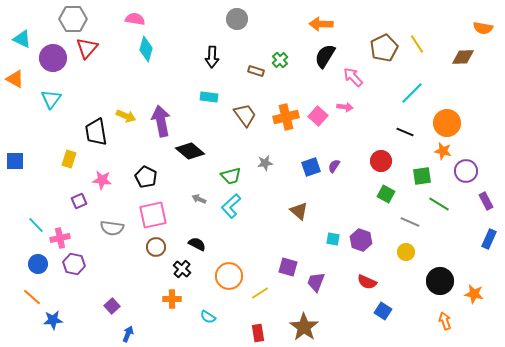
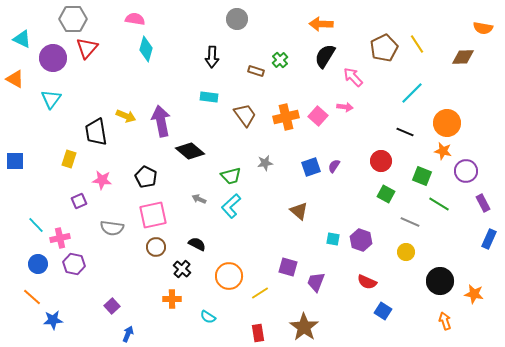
green square at (422, 176): rotated 30 degrees clockwise
purple rectangle at (486, 201): moved 3 px left, 2 px down
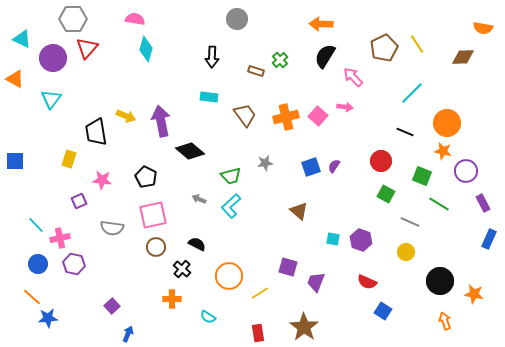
blue star at (53, 320): moved 5 px left, 2 px up
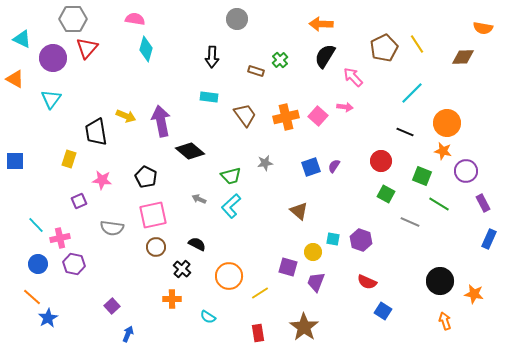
yellow circle at (406, 252): moved 93 px left
blue star at (48, 318): rotated 24 degrees counterclockwise
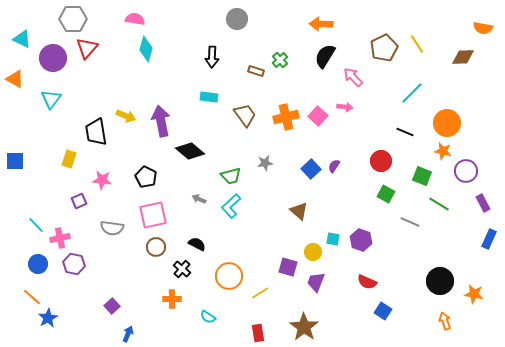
blue square at (311, 167): moved 2 px down; rotated 24 degrees counterclockwise
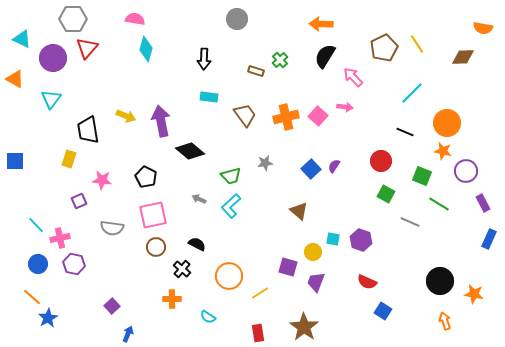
black arrow at (212, 57): moved 8 px left, 2 px down
black trapezoid at (96, 132): moved 8 px left, 2 px up
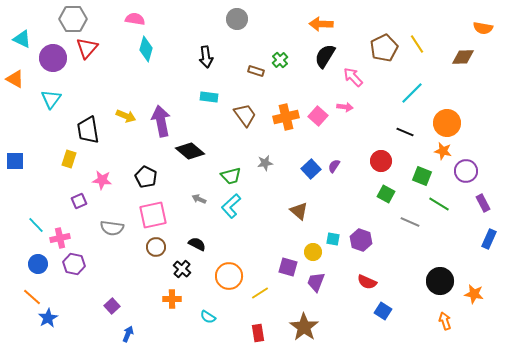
black arrow at (204, 59): moved 2 px right, 2 px up; rotated 10 degrees counterclockwise
